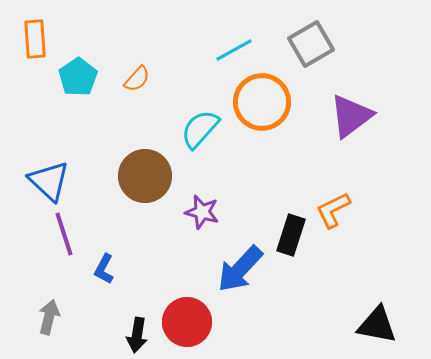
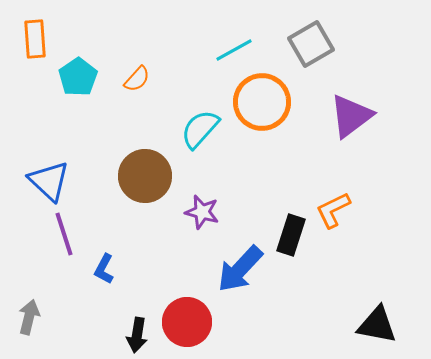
gray arrow: moved 20 px left
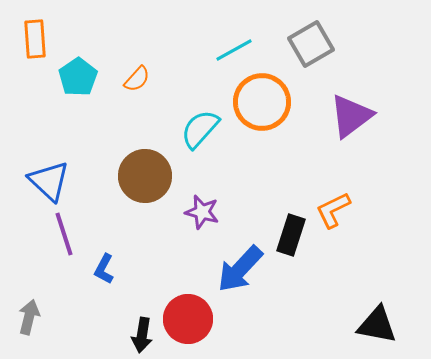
red circle: moved 1 px right, 3 px up
black arrow: moved 5 px right
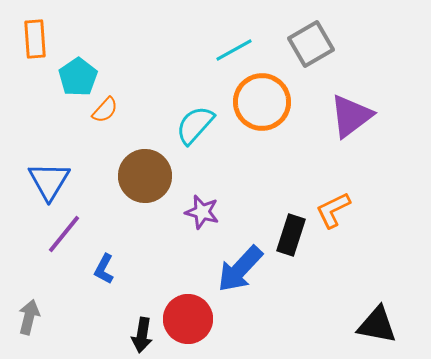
orange semicircle: moved 32 px left, 31 px down
cyan semicircle: moved 5 px left, 4 px up
blue triangle: rotated 18 degrees clockwise
purple line: rotated 57 degrees clockwise
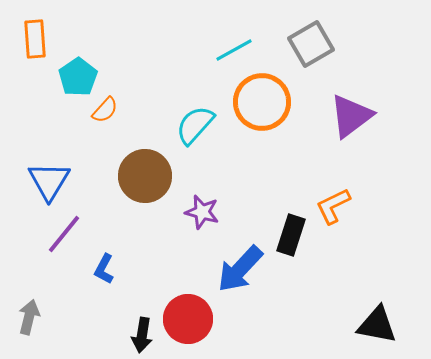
orange L-shape: moved 4 px up
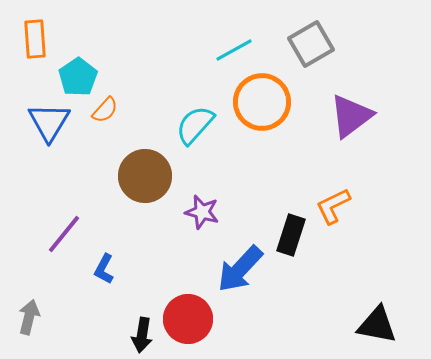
blue triangle: moved 59 px up
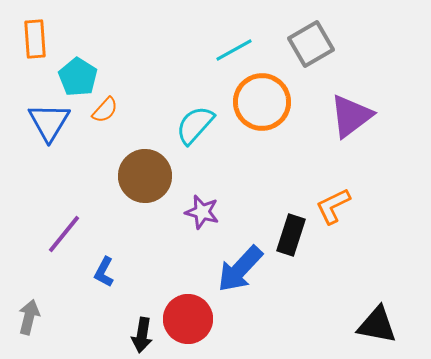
cyan pentagon: rotated 6 degrees counterclockwise
blue L-shape: moved 3 px down
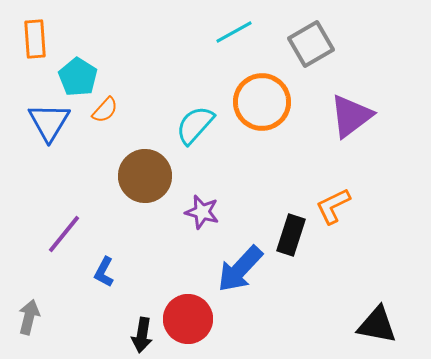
cyan line: moved 18 px up
